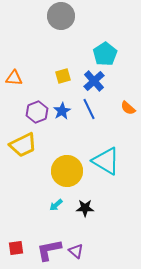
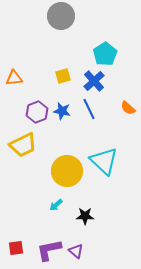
orange triangle: rotated 12 degrees counterclockwise
blue star: rotated 30 degrees counterclockwise
cyan triangle: moved 2 px left; rotated 12 degrees clockwise
black star: moved 8 px down
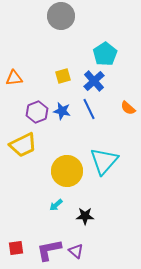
cyan triangle: rotated 28 degrees clockwise
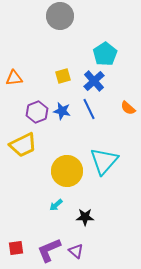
gray circle: moved 1 px left
black star: moved 1 px down
purple L-shape: rotated 12 degrees counterclockwise
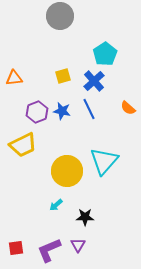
purple triangle: moved 2 px right, 6 px up; rotated 21 degrees clockwise
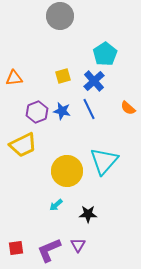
black star: moved 3 px right, 3 px up
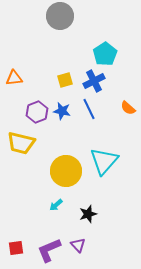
yellow square: moved 2 px right, 4 px down
blue cross: rotated 15 degrees clockwise
yellow trapezoid: moved 2 px left, 2 px up; rotated 40 degrees clockwise
yellow circle: moved 1 px left
black star: rotated 18 degrees counterclockwise
purple triangle: rotated 14 degrees counterclockwise
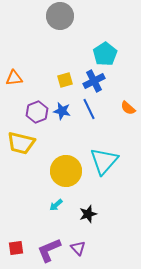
purple triangle: moved 3 px down
